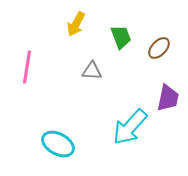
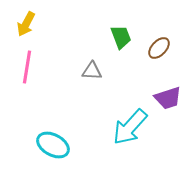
yellow arrow: moved 50 px left
purple trapezoid: rotated 60 degrees clockwise
cyan ellipse: moved 5 px left, 1 px down
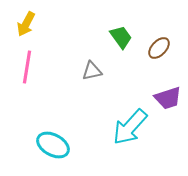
green trapezoid: rotated 15 degrees counterclockwise
gray triangle: rotated 15 degrees counterclockwise
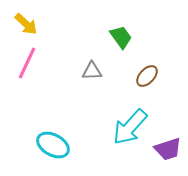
yellow arrow: rotated 75 degrees counterclockwise
brown ellipse: moved 12 px left, 28 px down
pink line: moved 4 px up; rotated 16 degrees clockwise
gray triangle: rotated 10 degrees clockwise
purple trapezoid: moved 51 px down
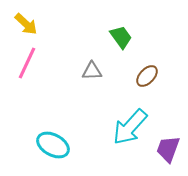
purple trapezoid: rotated 128 degrees clockwise
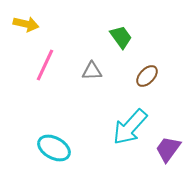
yellow arrow: rotated 30 degrees counterclockwise
pink line: moved 18 px right, 2 px down
cyan ellipse: moved 1 px right, 3 px down
purple trapezoid: rotated 16 degrees clockwise
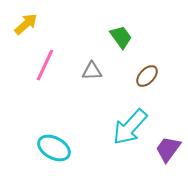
yellow arrow: rotated 55 degrees counterclockwise
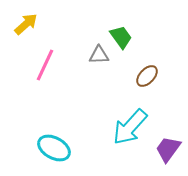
gray triangle: moved 7 px right, 16 px up
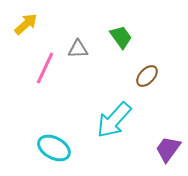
gray triangle: moved 21 px left, 6 px up
pink line: moved 3 px down
cyan arrow: moved 16 px left, 7 px up
